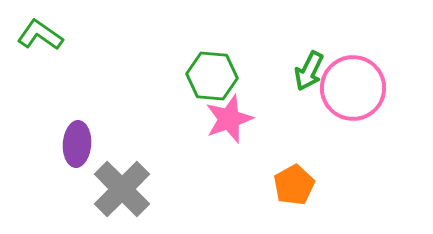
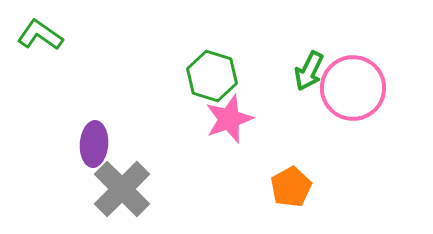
green hexagon: rotated 12 degrees clockwise
purple ellipse: moved 17 px right
orange pentagon: moved 3 px left, 2 px down
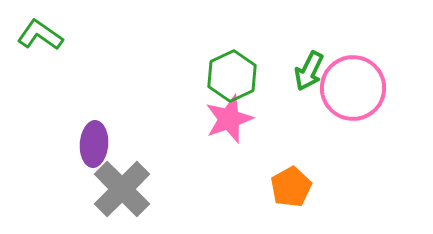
green hexagon: moved 20 px right; rotated 18 degrees clockwise
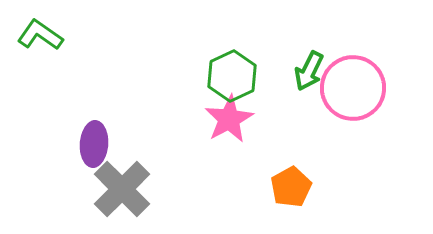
pink star: rotated 9 degrees counterclockwise
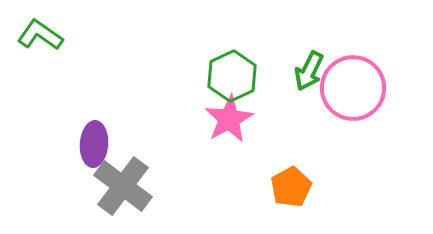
gray cross: moved 1 px right, 3 px up; rotated 8 degrees counterclockwise
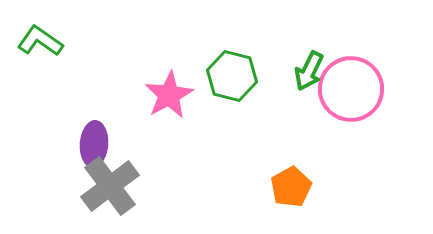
green L-shape: moved 6 px down
green hexagon: rotated 21 degrees counterclockwise
pink circle: moved 2 px left, 1 px down
pink star: moved 60 px left, 24 px up
gray cross: moved 13 px left; rotated 16 degrees clockwise
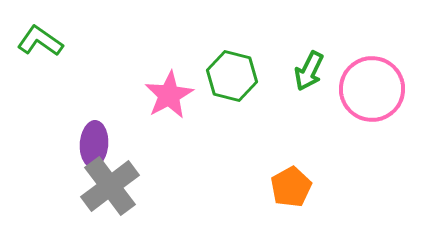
pink circle: moved 21 px right
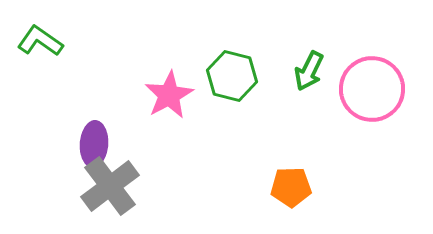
orange pentagon: rotated 27 degrees clockwise
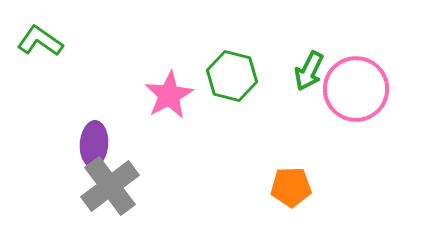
pink circle: moved 16 px left
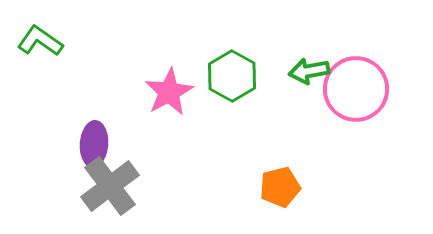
green arrow: rotated 54 degrees clockwise
green hexagon: rotated 15 degrees clockwise
pink star: moved 3 px up
orange pentagon: moved 11 px left; rotated 12 degrees counterclockwise
